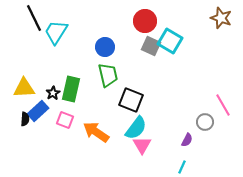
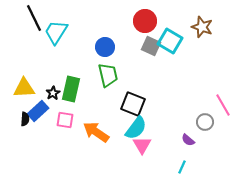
brown star: moved 19 px left, 9 px down
black square: moved 2 px right, 4 px down
pink square: rotated 12 degrees counterclockwise
purple semicircle: moved 1 px right; rotated 104 degrees clockwise
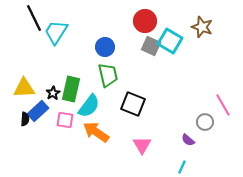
cyan semicircle: moved 47 px left, 22 px up
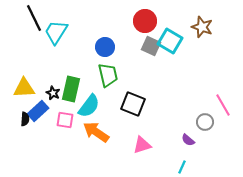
black star: rotated 16 degrees counterclockwise
pink triangle: rotated 42 degrees clockwise
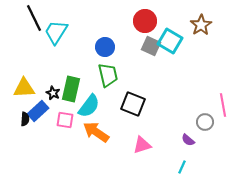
brown star: moved 1 px left, 2 px up; rotated 20 degrees clockwise
pink line: rotated 20 degrees clockwise
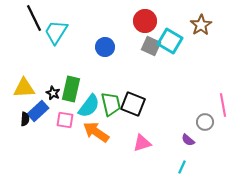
green trapezoid: moved 3 px right, 29 px down
pink triangle: moved 2 px up
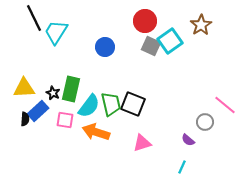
cyan square: rotated 25 degrees clockwise
pink line: moved 2 px right; rotated 40 degrees counterclockwise
orange arrow: rotated 16 degrees counterclockwise
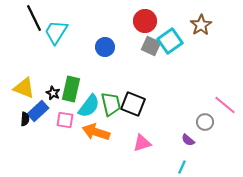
yellow triangle: rotated 25 degrees clockwise
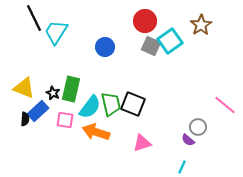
cyan semicircle: moved 1 px right, 1 px down
gray circle: moved 7 px left, 5 px down
